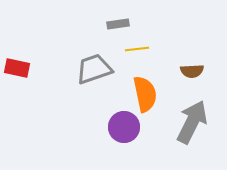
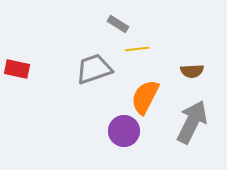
gray rectangle: rotated 40 degrees clockwise
red rectangle: moved 1 px down
orange semicircle: moved 3 px down; rotated 141 degrees counterclockwise
purple circle: moved 4 px down
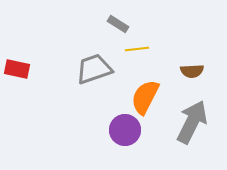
purple circle: moved 1 px right, 1 px up
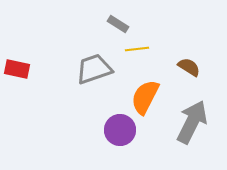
brown semicircle: moved 3 px left, 4 px up; rotated 145 degrees counterclockwise
purple circle: moved 5 px left
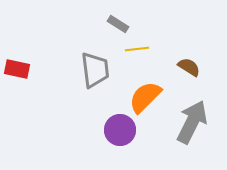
gray trapezoid: moved 1 px right, 1 px down; rotated 102 degrees clockwise
orange semicircle: rotated 18 degrees clockwise
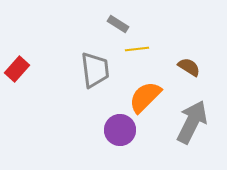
red rectangle: rotated 60 degrees counterclockwise
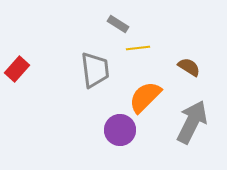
yellow line: moved 1 px right, 1 px up
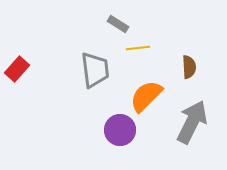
brown semicircle: rotated 55 degrees clockwise
orange semicircle: moved 1 px right, 1 px up
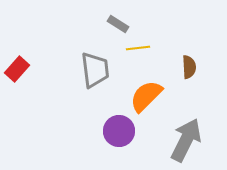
gray arrow: moved 6 px left, 18 px down
purple circle: moved 1 px left, 1 px down
